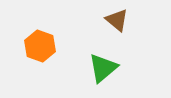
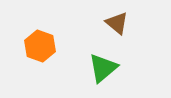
brown triangle: moved 3 px down
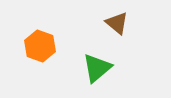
green triangle: moved 6 px left
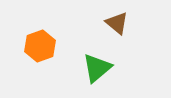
orange hexagon: rotated 20 degrees clockwise
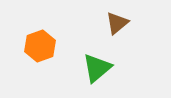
brown triangle: rotated 40 degrees clockwise
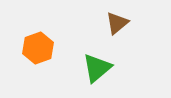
orange hexagon: moved 2 px left, 2 px down
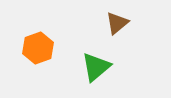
green triangle: moved 1 px left, 1 px up
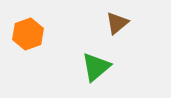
orange hexagon: moved 10 px left, 14 px up
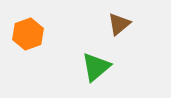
brown triangle: moved 2 px right, 1 px down
